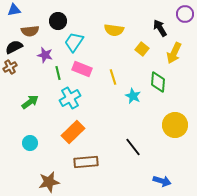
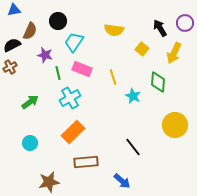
purple circle: moved 9 px down
brown semicircle: rotated 60 degrees counterclockwise
black semicircle: moved 2 px left, 2 px up
blue arrow: moved 40 px left; rotated 24 degrees clockwise
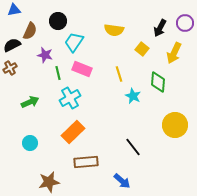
black arrow: rotated 120 degrees counterclockwise
brown cross: moved 1 px down
yellow line: moved 6 px right, 3 px up
green arrow: rotated 12 degrees clockwise
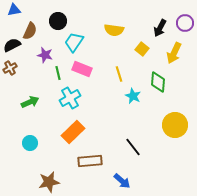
brown rectangle: moved 4 px right, 1 px up
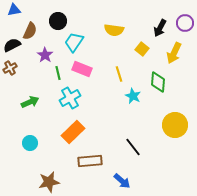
purple star: rotated 21 degrees clockwise
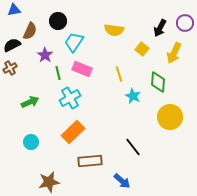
yellow circle: moved 5 px left, 8 px up
cyan circle: moved 1 px right, 1 px up
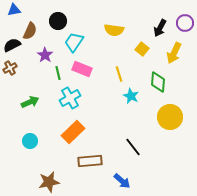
cyan star: moved 2 px left
cyan circle: moved 1 px left, 1 px up
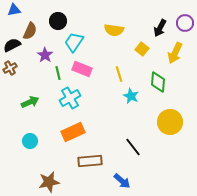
yellow arrow: moved 1 px right
yellow circle: moved 5 px down
orange rectangle: rotated 20 degrees clockwise
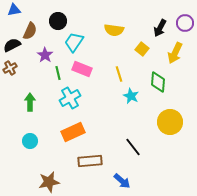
green arrow: rotated 66 degrees counterclockwise
